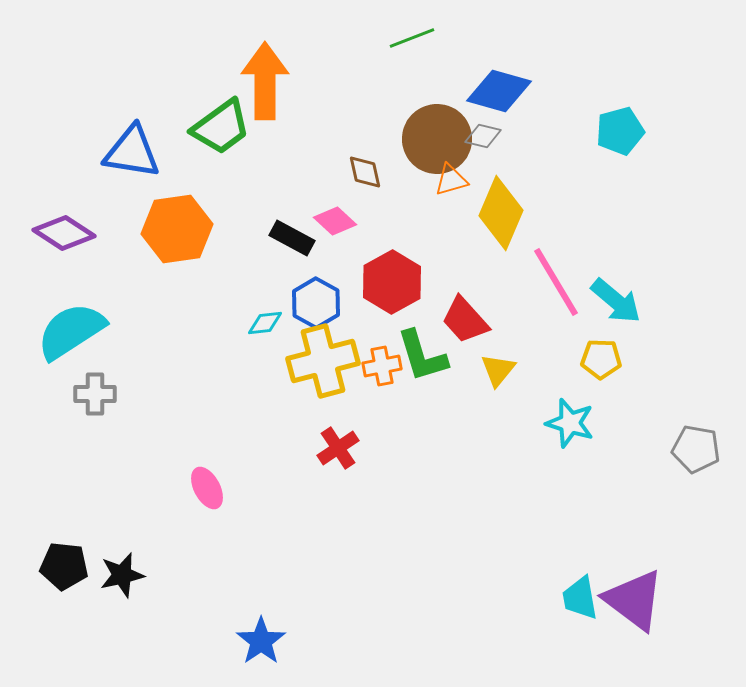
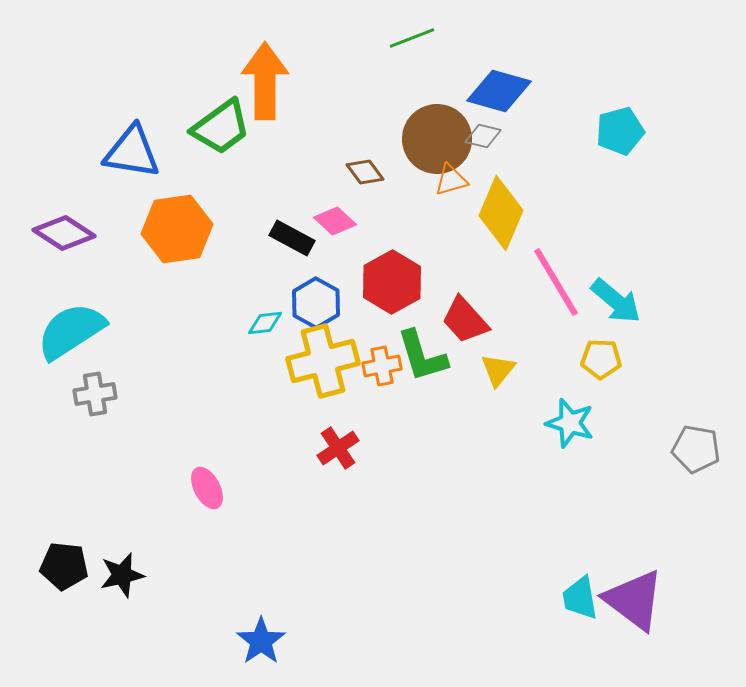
brown diamond: rotated 24 degrees counterclockwise
gray cross: rotated 9 degrees counterclockwise
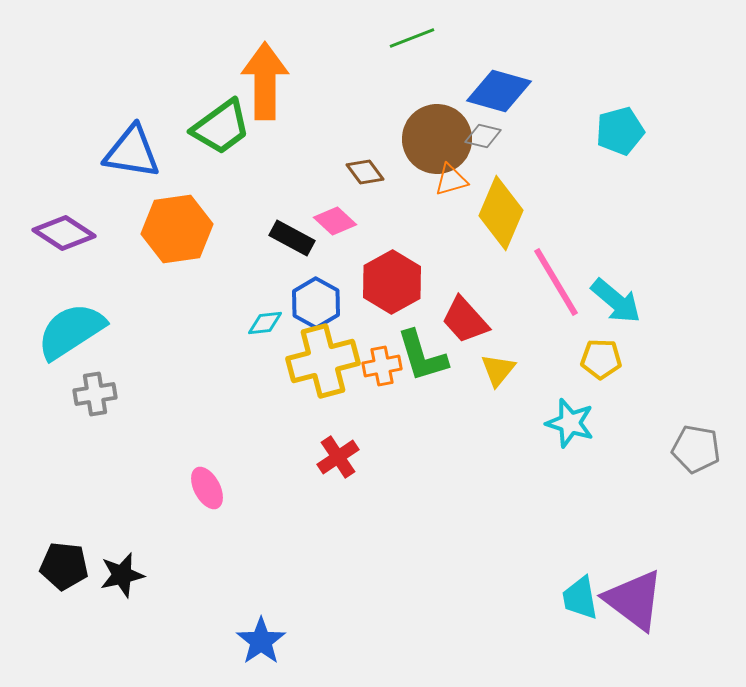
red cross: moved 9 px down
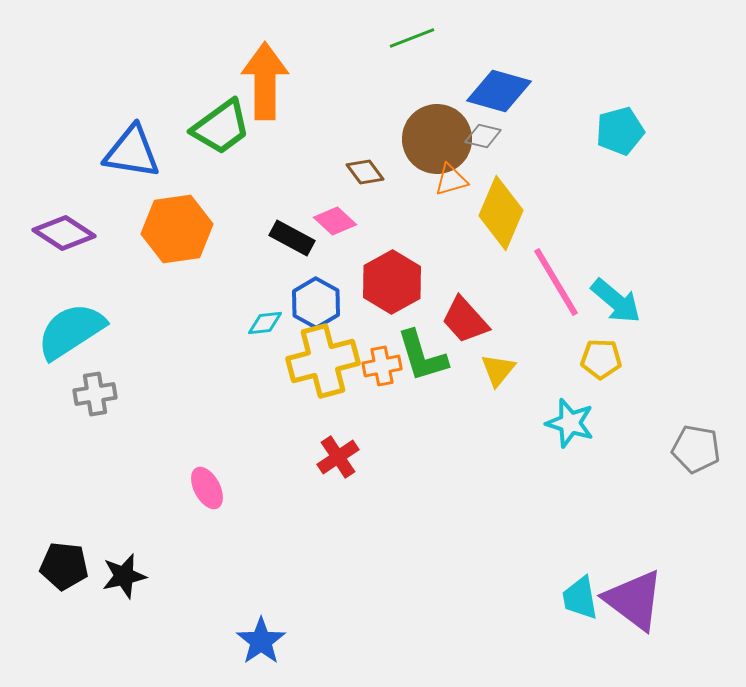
black star: moved 2 px right, 1 px down
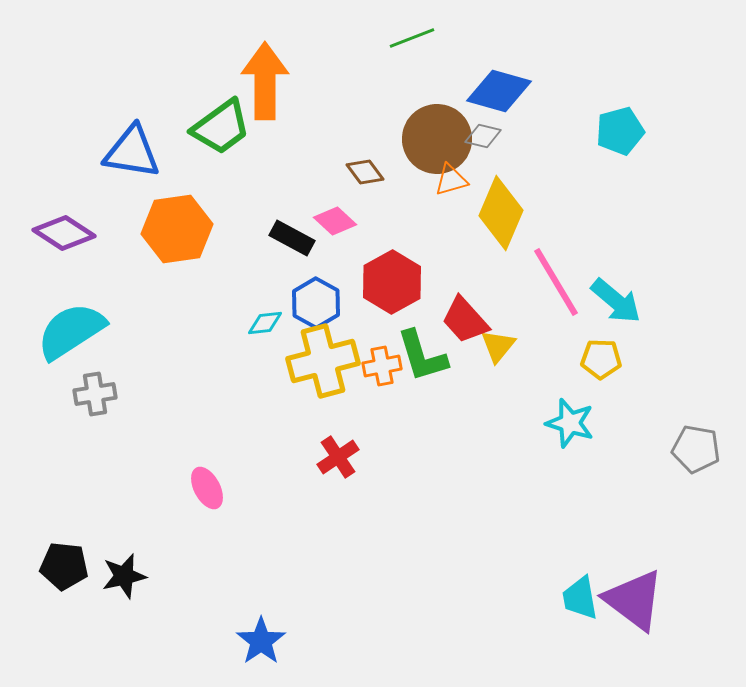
yellow triangle: moved 24 px up
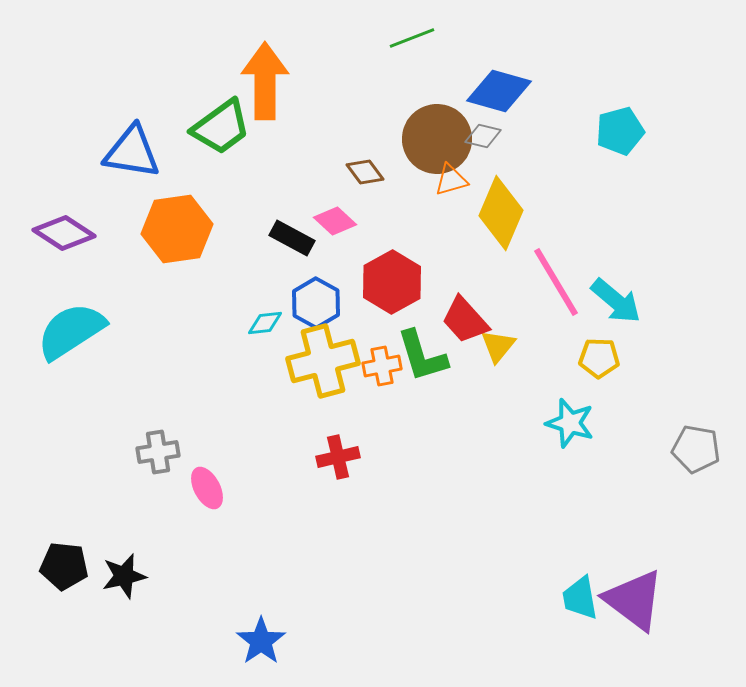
yellow pentagon: moved 2 px left, 1 px up
gray cross: moved 63 px right, 58 px down
red cross: rotated 21 degrees clockwise
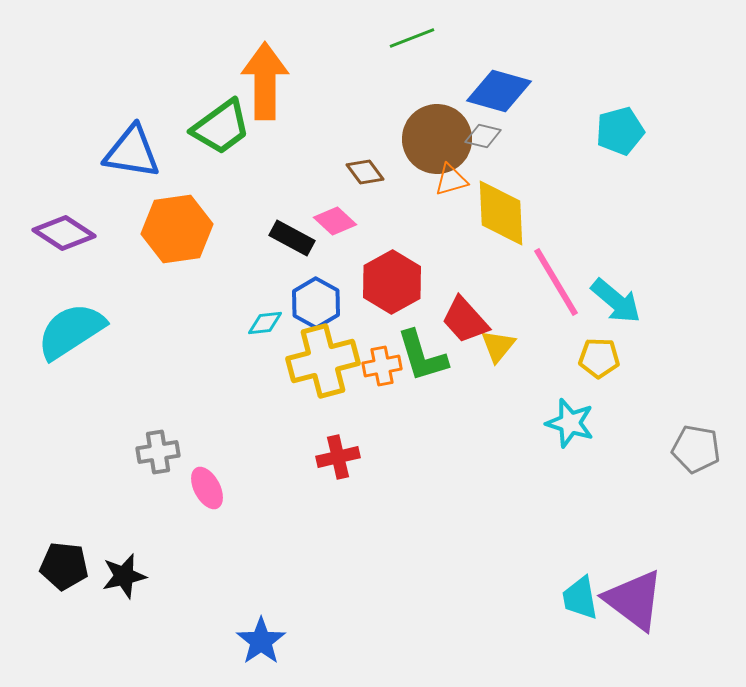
yellow diamond: rotated 26 degrees counterclockwise
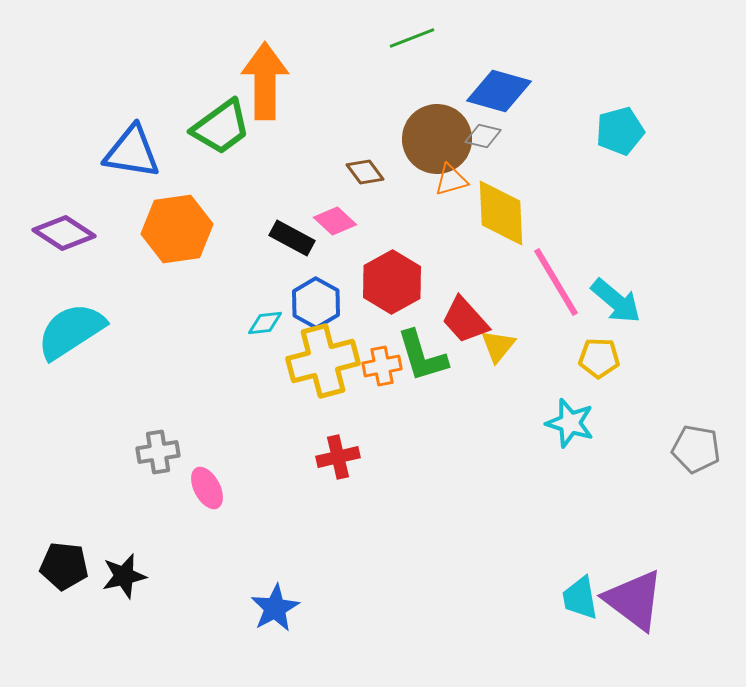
blue star: moved 14 px right, 33 px up; rotated 6 degrees clockwise
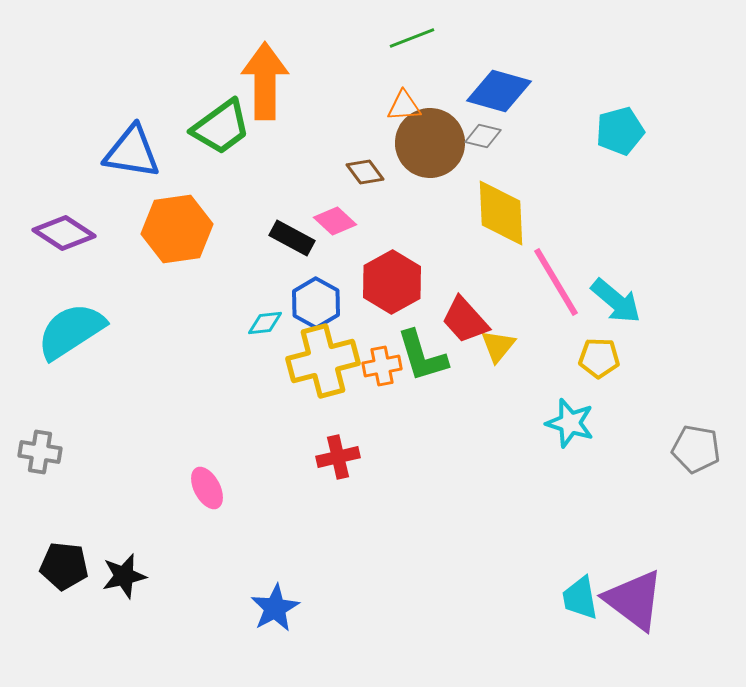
brown circle: moved 7 px left, 4 px down
orange triangle: moved 47 px left, 74 px up; rotated 12 degrees clockwise
gray cross: moved 118 px left; rotated 18 degrees clockwise
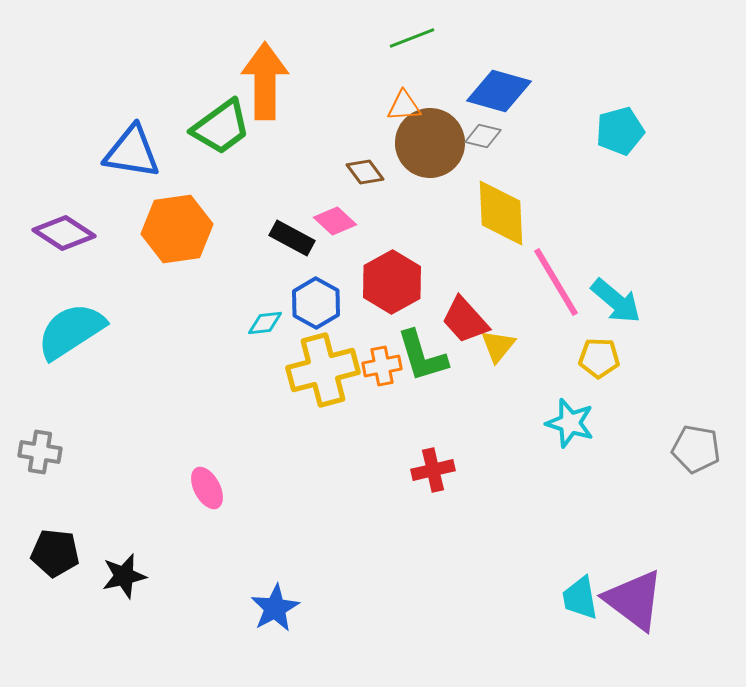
yellow cross: moved 9 px down
red cross: moved 95 px right, 13 px down
black pentagon: moved 9 px left, 13 px up
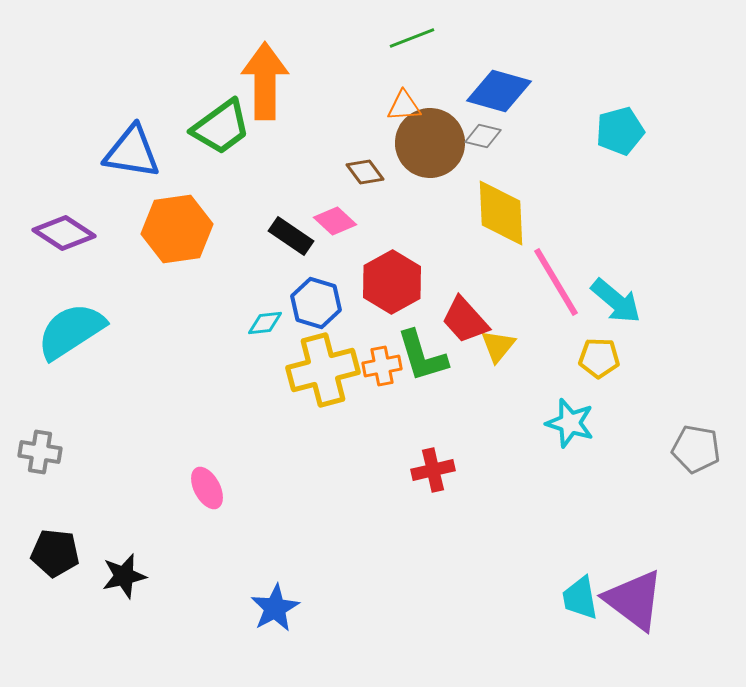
black rectangle: moved 1 px left, 2 px up; rotated 6 degrees clockwise
blue hexagon: rotated 12 degrees counterclockwise
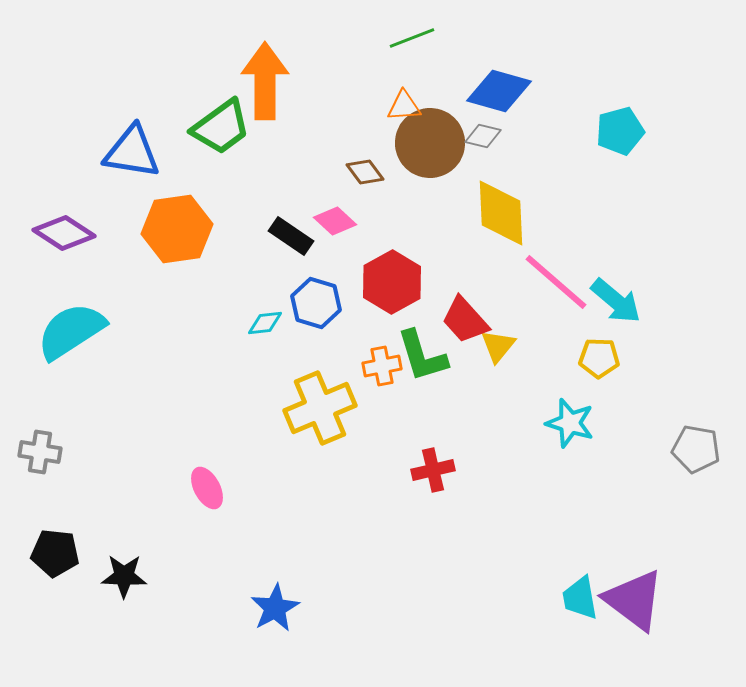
pink line: rotated 18 degrees counterclockwise
yellow cross: moved 3 px left, 38 px down; rotated 8 degrees counterclockwise
black star: rotated 15 degrees clockwise
